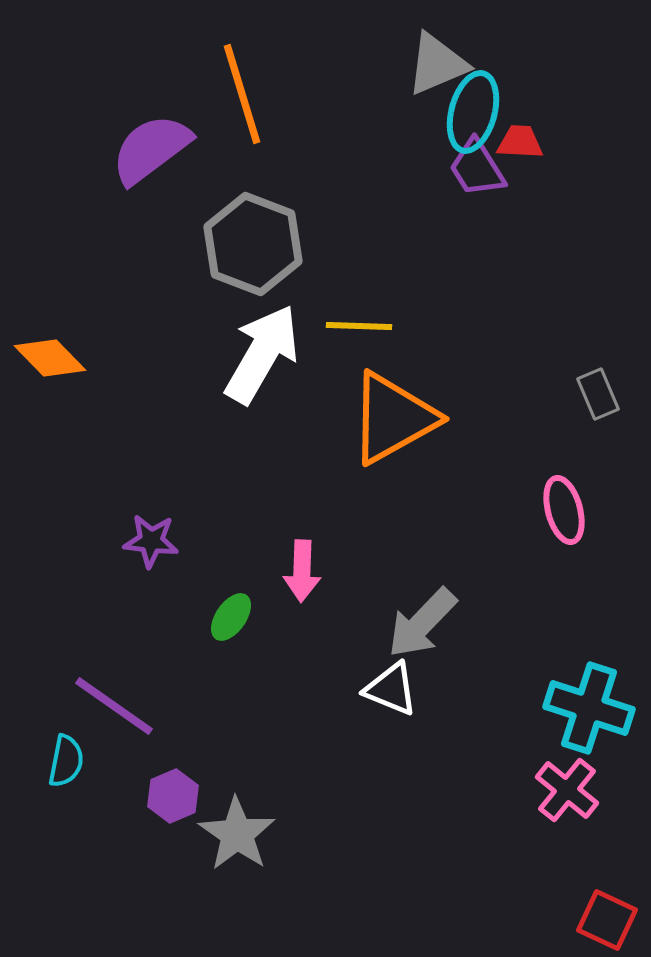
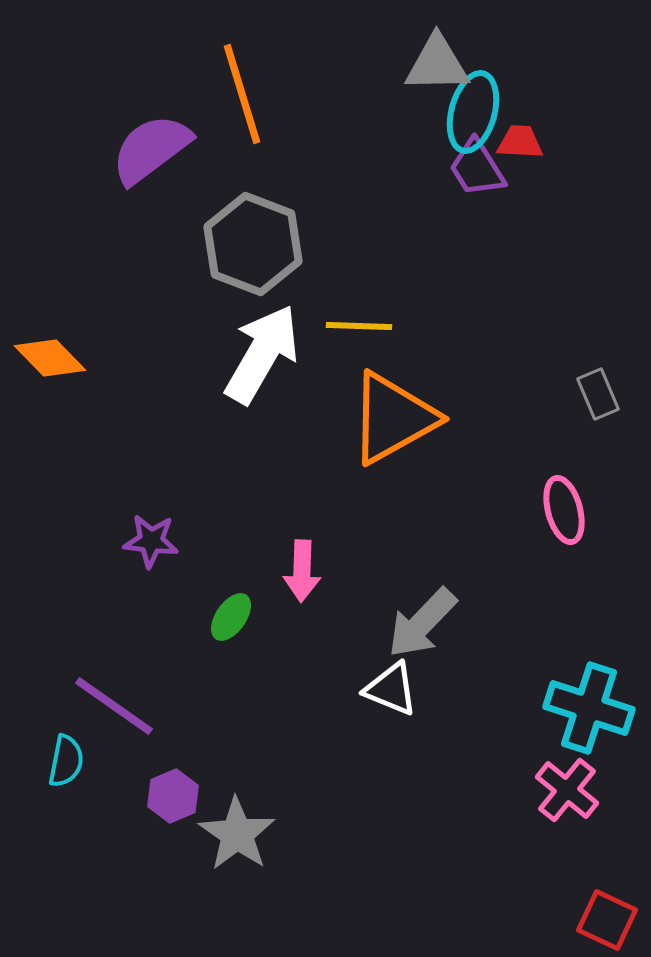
gray triangle: rotated 22 degrees clockwise
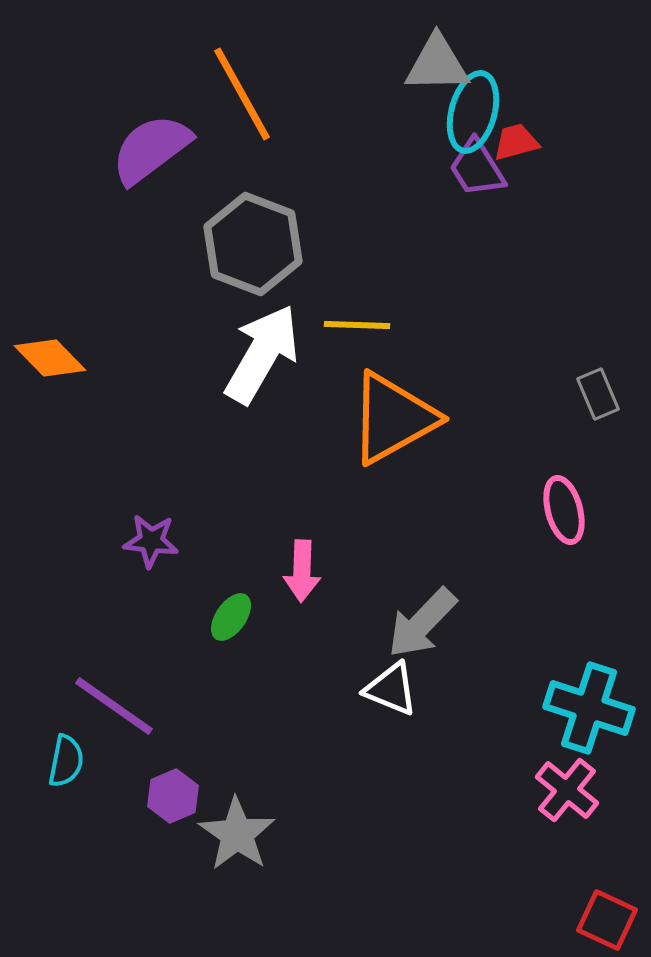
orange line: rotated 12 degrees counterclockwise
red trapezoid: moved 4 px left; rotated 18 degrees counterclockwise
yellow line: moved 2 px left, 1 px up
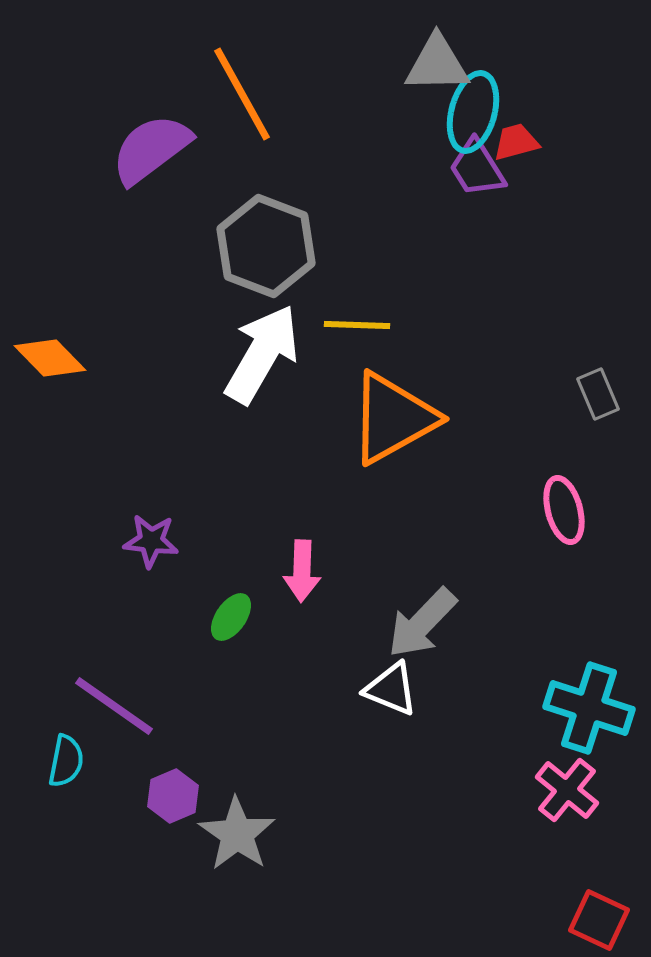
gray hexagon: moved 13 px right, 2 px down
red square: moved 8 px left
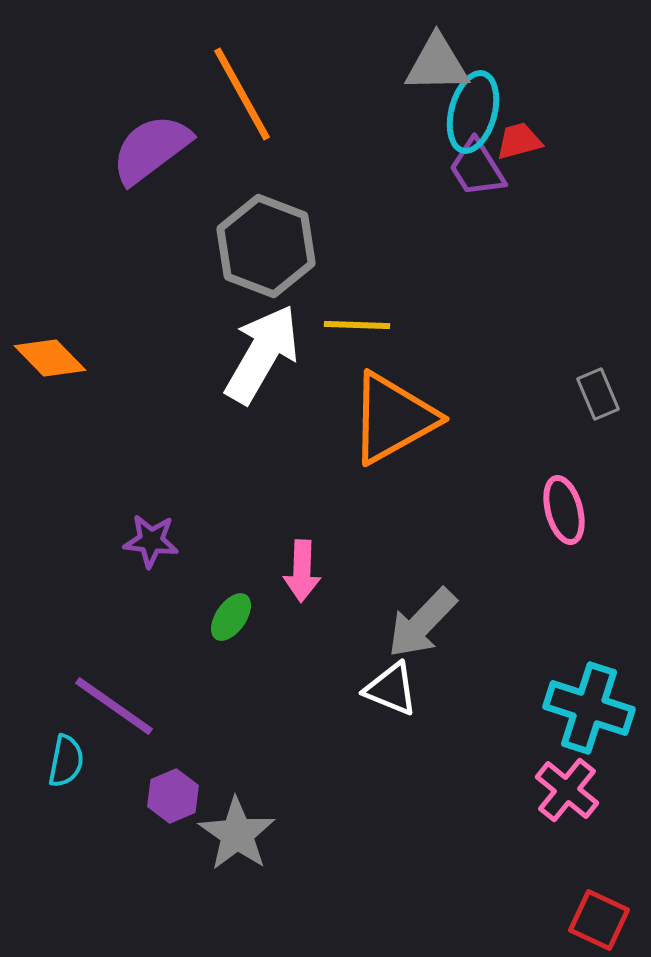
red trapezoid: moved 3 px right, 1 px up
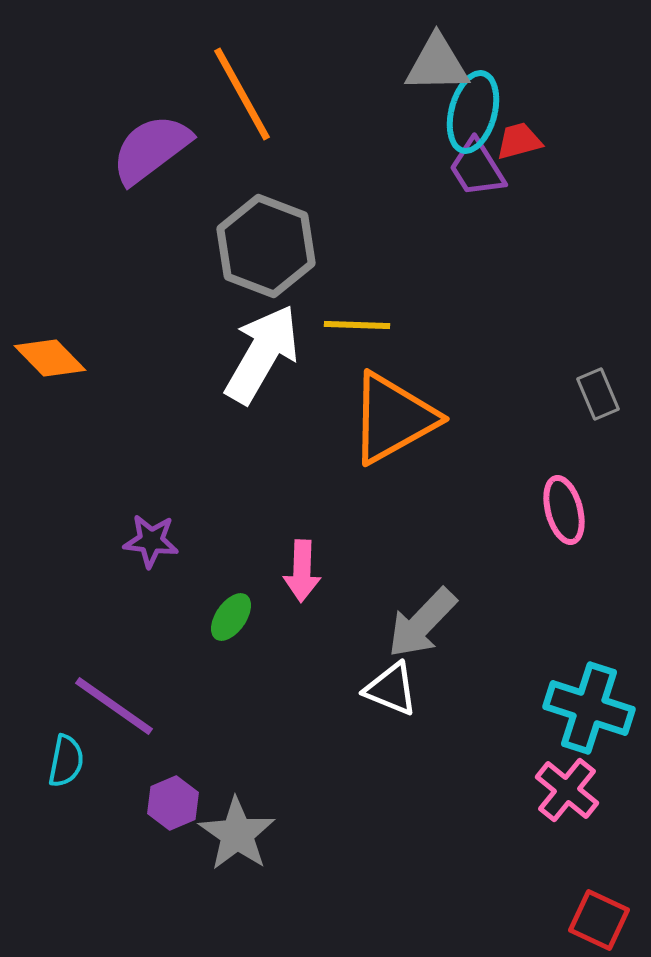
purple hexagon: moved 7 px down
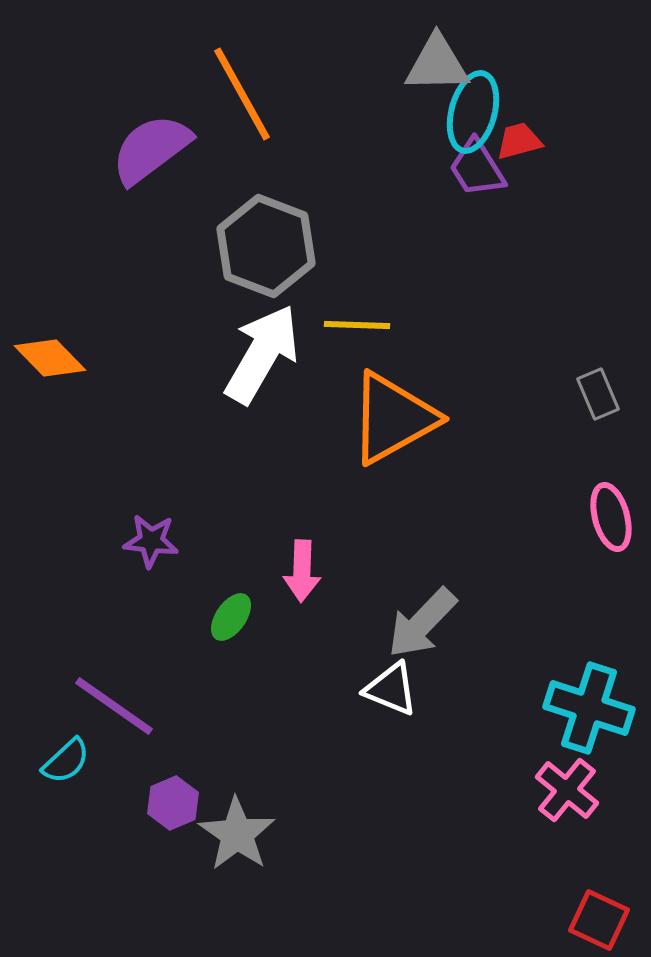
pink ellipse: moved 47 px right, 7 px down
cyan semicircle: rotated 36 degrees clockwise
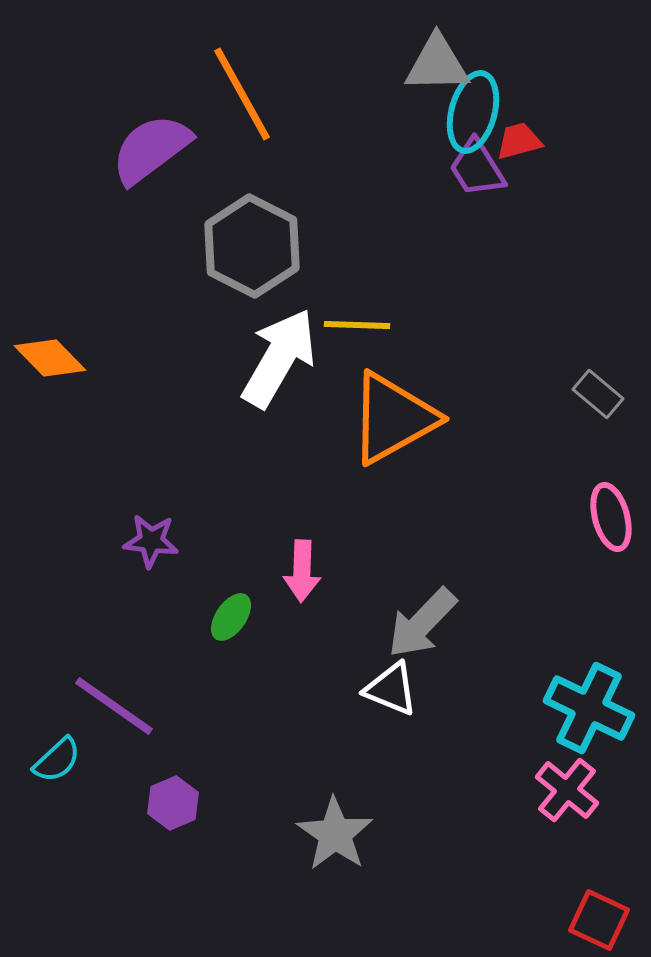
gray hexagon: moved 14 px left; rotated 6 degrees clockwise
white arrow: moved 17 px right, 4 px down
gray rectangle: rotated 27 degrees counterclockwise
cyan cross: rotated 8 degrees clockwise
cyan semicircle: moved 9 px left, 1 px up
gray star: moved 98 px right
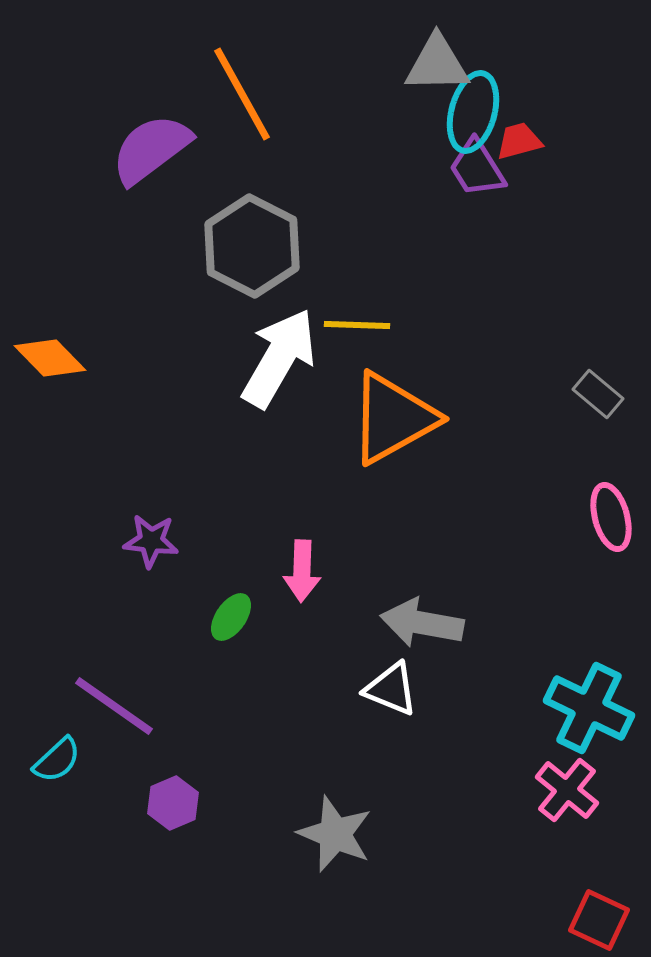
gray arrow: rotated 56 degrees clockwise
gray star: rotated 12 degrees counterclockwise
